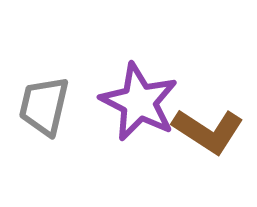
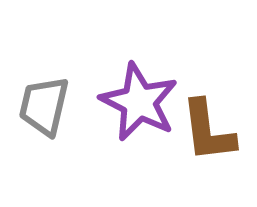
brown L-shape: rotated 50 degrees clockwise
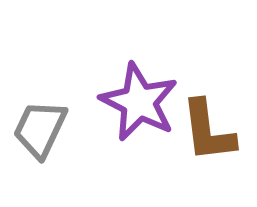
gray trapezoid: moved 4 px left, 23 px down; rotated 12 degrees clockwise
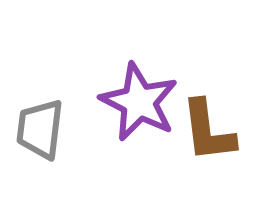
gray trapezoid: rotated 18 degrees counterclockwise
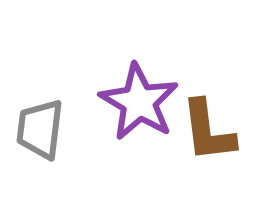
purple star: rotated 4 degrees clockwise
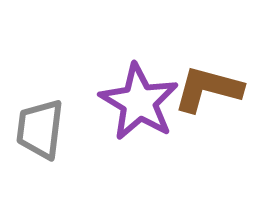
brown L-shape: moved 42 px up; rotated 112 degrees clockwise
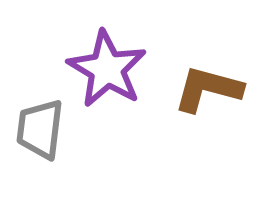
purple star: moved 32 px left, 33 px up
